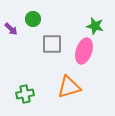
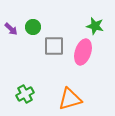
green circle: moved 8 px down
gray square: moved 2 px right, 2 px down
pink ellipse: moved 1 px left, 1 px down
orange triangle: moved 1 px right, 12 px down
green cross: rotated 18 degrees counterclockwise
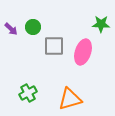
green star: moved 6 px right, 2 px up; rotated 12 degrees counterclockwise
green cross: moved 3 px right, 1 px up
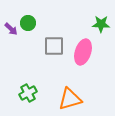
green circle: moved 5 px left, 4 px up
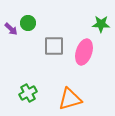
pink ellipse: moved 1 px right
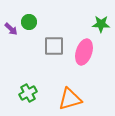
green circle: moved 1 px right, 1 px up
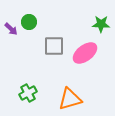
pink ellipse: moved 1 px right, 1 px down; rotated 35 degrees clockwise
